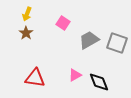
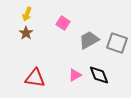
black diamond: moved 7 px up
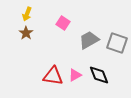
red triangle: moved 18 px right, 2 px up
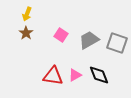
pink square: moved 2 px left, 12 px down
